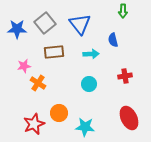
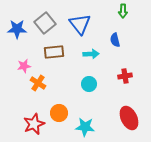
blue semicircle: moved 2 px right
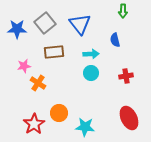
red cross: moved 1 px right
cyan circle: moved 2 px right, 11 px up
red star: rotated 10 degrees counterclockwise
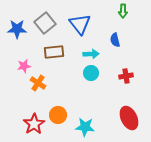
orange circle: moved 1 px left, 2 px down
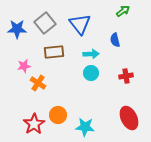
green arrow: rotated 128 degrees counterclockwise
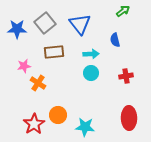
red ellipse: rotated 25 degrees clockwise
